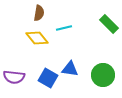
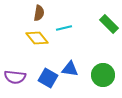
purple semicircle: moved 1 px right
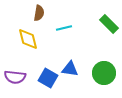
yellow diamond: moved 9 px left, 1 px down; rotated 25 degrees clockwise
green circle: moved 1 px right, 2 px up
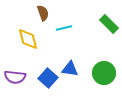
brown semicircle: moved 4 px right; rotated 28 degrees counterclockwise
blue square: rotated 12 degrees clockwise
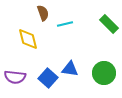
cyan line: moved 1 px right, 4 px up
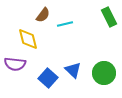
brown semicircle: moved 2 px down; rotated 56 degrees clockwise
green rectangle: moved 7 px up; rotated 18 degrees clockwise
blue triangle: moved 3 px right, 1 px down; rotated 36 degrees clockwise
purple semicircle: moved 13 px up
